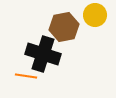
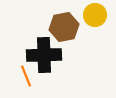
black cross: moved 1 px right, 1 px down; rotated 20 degrees counterclockwise
orange line: rotated 60 degrees clockwise
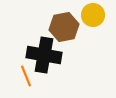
yellow circle: moved 2 px left
black cross: rotated 12 degrees clockwise
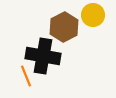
brown hexagon: rotated 16 degrees counterclockwise
black cross: moved 1 px left, 1 px down
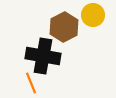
orange line: moved 5 px right, 7 px down
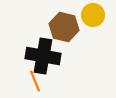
brown hexagon: rotated 20 degrees counterclockwise
orange line: moved 4 px right, 2 px up
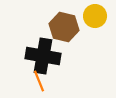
yellow circle: moved 2 px right, 1 px down
orange line: moved 4 px right
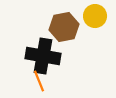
brown hexagon: rotated 24 degrees counterclockwise
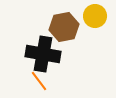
black cross: moved 2 px up
orange line: rotated 15 degrees counterclockwise
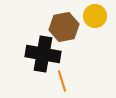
orange line: moved 23 px right; rotated 20 degrees clockwise
